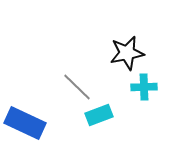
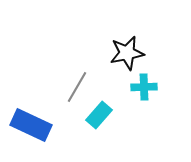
gray line: rotated 76 degrees clockwise
cyan rectangle: rotated 28 degrees counterclockwise
blue rectangle: moved 6 px right, 2 px down
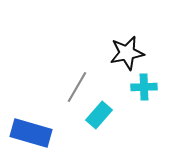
blue rectangle: moved 8 px down; rotated 9 degrees counterclockwise
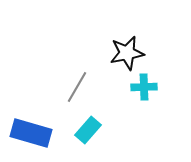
cyan rectangle: moved 11 px left, 15 px down
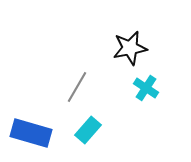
black star: moved 3 px right, 5 px up
cyan cross: moved 2 px right, 1 px down; rotated 35 degrees clockwise
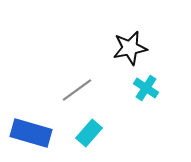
gray line: moved 3 px down; rotated 24 degrees clockwise
cyan rectangle: moved 1 px right, 3 px down
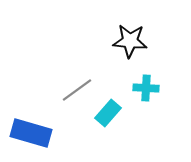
black star: moved 7 px up; rotated 16 degrees clockwise
cyan cross: rotated 30 degrees counterclockwise
cyan rectangle: moved 19 px right, 20 px up
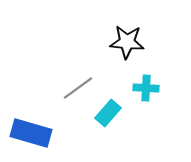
black star: moved 3 px left, 1 px down
gray line: moved 1 px right, 2 px up
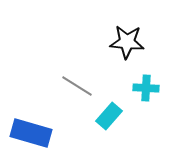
gray line: moved 1 px left, 2 px up; rotated 68 degrees clockwise
cyan rectangle: moved 1 px right, 3 px down
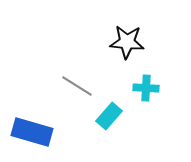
blue rectangle: moved 1 px right, 1 px up
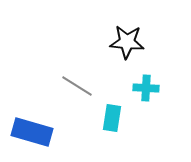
cyan rectangle: moved 3 px right, 2 px down; rotated 32 degrees counterclockwise
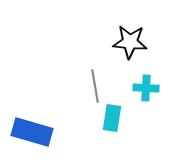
black star: moved 3 px right
gray line: moved 18 px right; rotated 48 degrees clockwise
